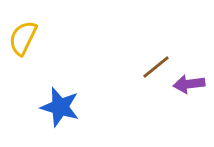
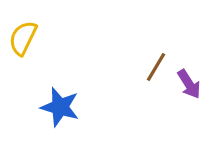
brown line: rotated 20 degrees counterclockwise
purple arrow: rotated 116 degrees counterclockwise
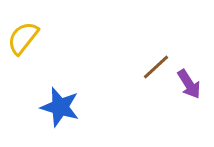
yellow semicircle: rotated 12 degrees clockwise
brown line: rotated 16 degrees clockwise
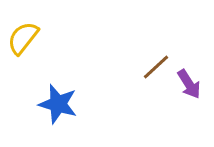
blue star: moved 2 px left, 3 px up
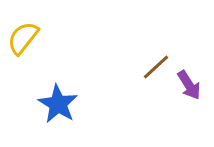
purple arrow: moved 1 px down
blue star: rotated 15 degrees clockwise
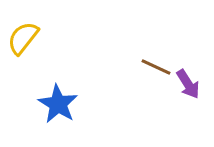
brown line: rotated 68 degrees clockwise
purple arrow: moved 1 px left, 1 px up
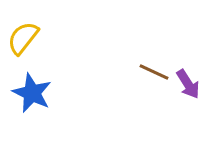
brown line: moved 2 px left, 5 px down
blue star: moved 26 px left, 11 px up; rotated 6 degrees counterclockwise
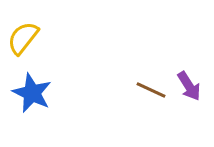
brown line: moved 3 px left, 18 px down
purple arrow: moved 1 px right, 2 px down
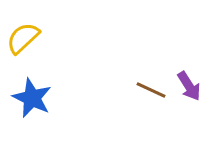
yellow semicircle: rotated 9 degrees clockwise
blue star: moved 5 px down
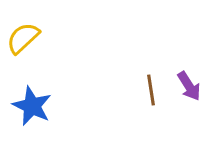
brown line: rotated 56 degrees clockwise
blue star: moved 8 px down
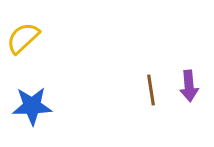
purple arrow: rotated 28 degrees clockwise
blue star: rotated 27 degrees counterclockwise
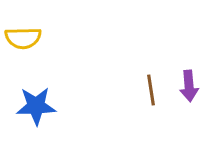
yellow semicircle: rotated 138 degrees counterclockwise
blue star: moved 4 px right
